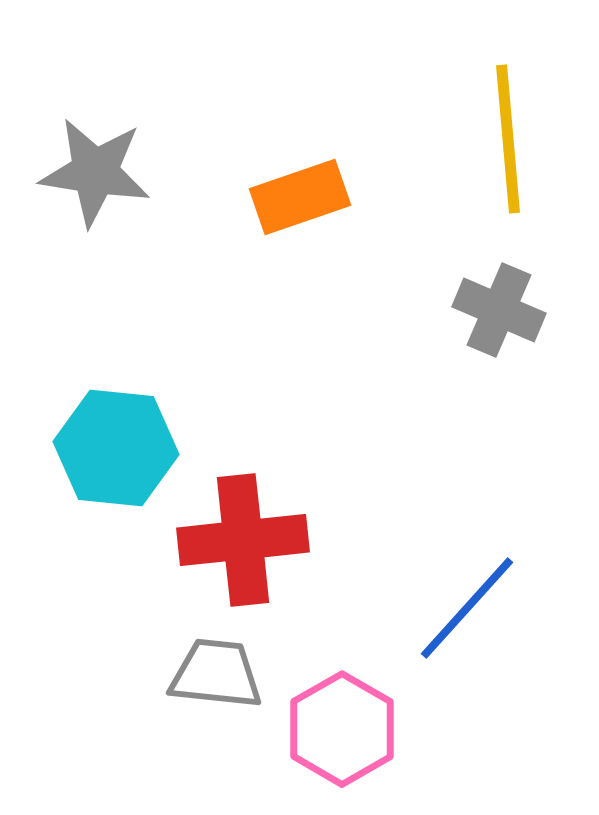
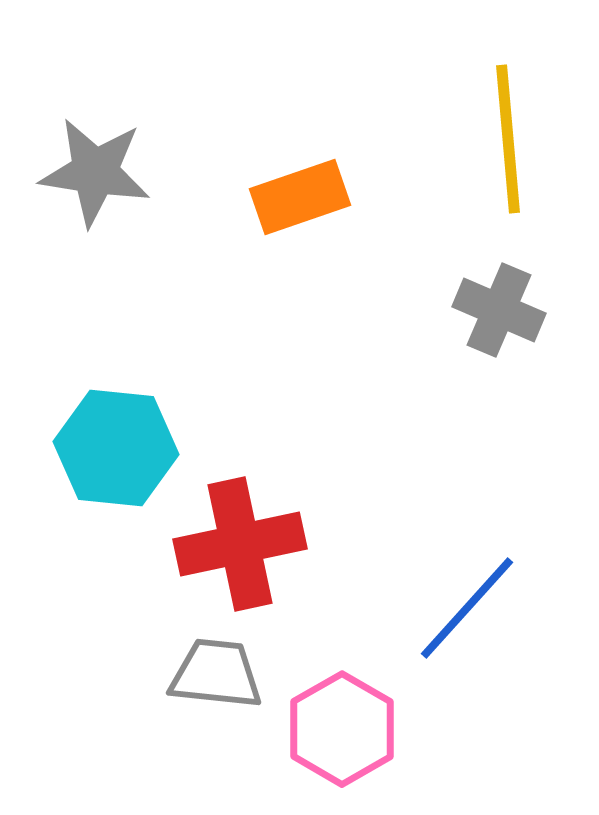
red cross: moved 3 px left, 4 px down; rotated 6 degrees counterclockwise
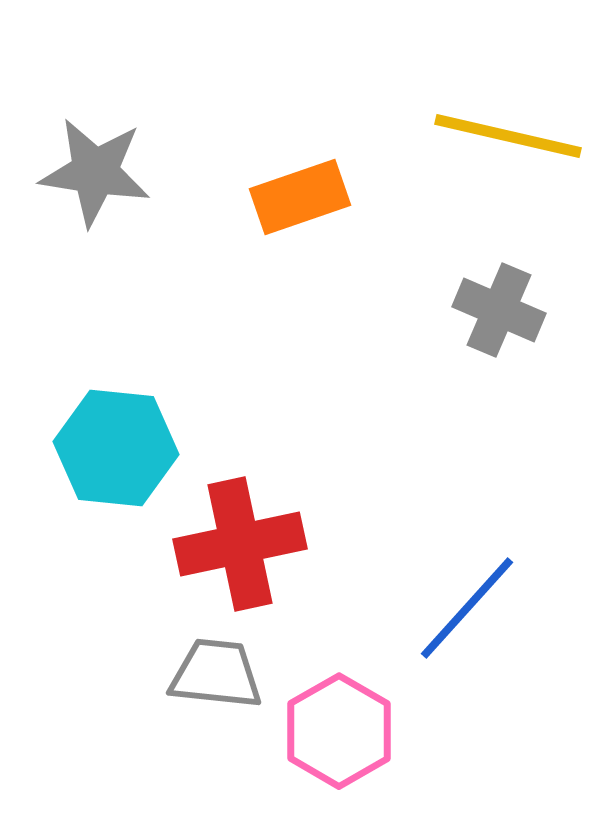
yellow line: moved 3 px up; rotated 72 degrees counterclockwise
pink hexagon: moved 3 px left, 2 px down
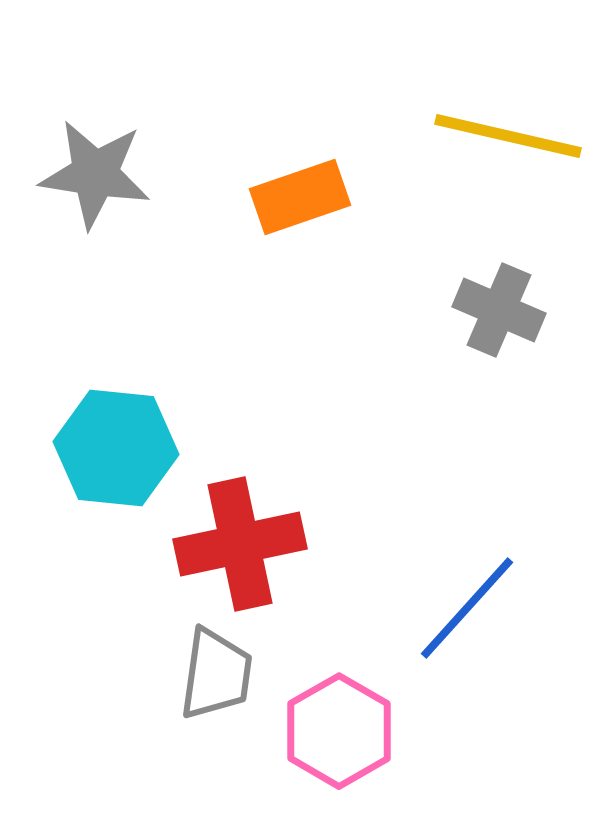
gray star: moved 2 px down
gray trapezoid: rotated 92 degrees clockwise
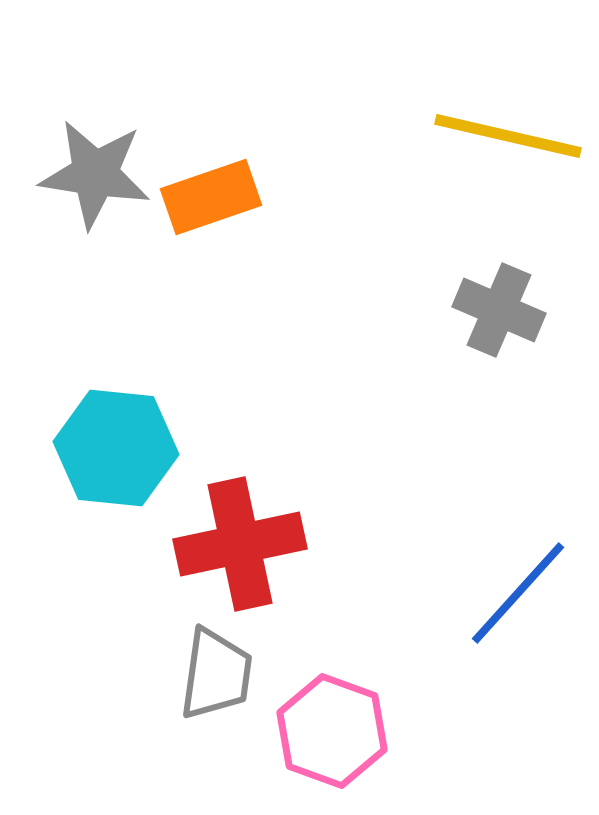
orange rectangle: moved 89 px left
blue line: moved 51 px right, 15 px up
pink hexagon: moved 7 px left; rotated 10 degrees counterclockwise
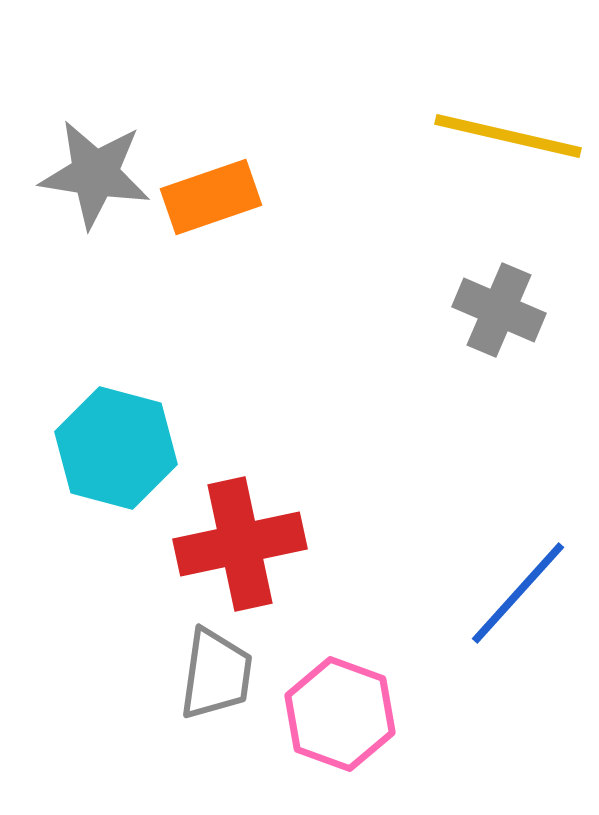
cyan hexagon: rotated 9 degrees clockwise
pink hexagon: moved 8 px right, 17 px up
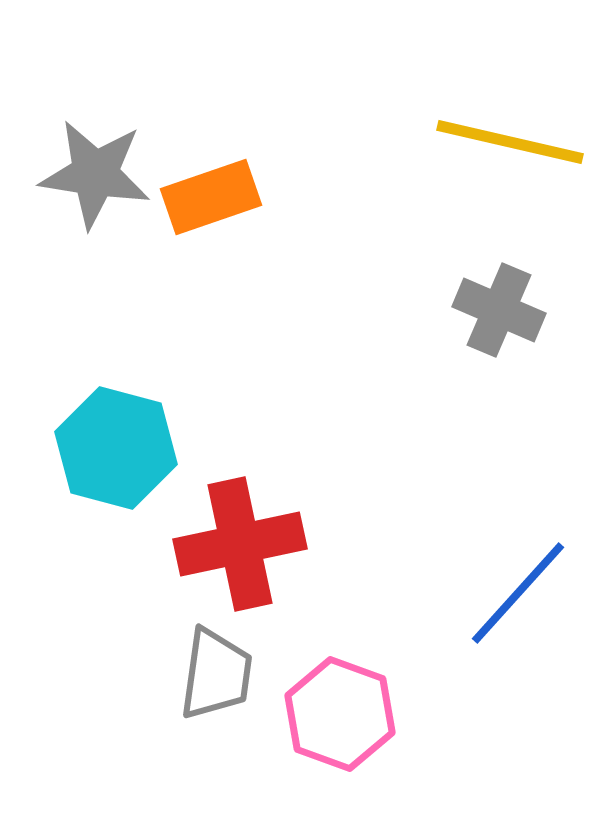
yellow line: moved 2 px right, 6 px down
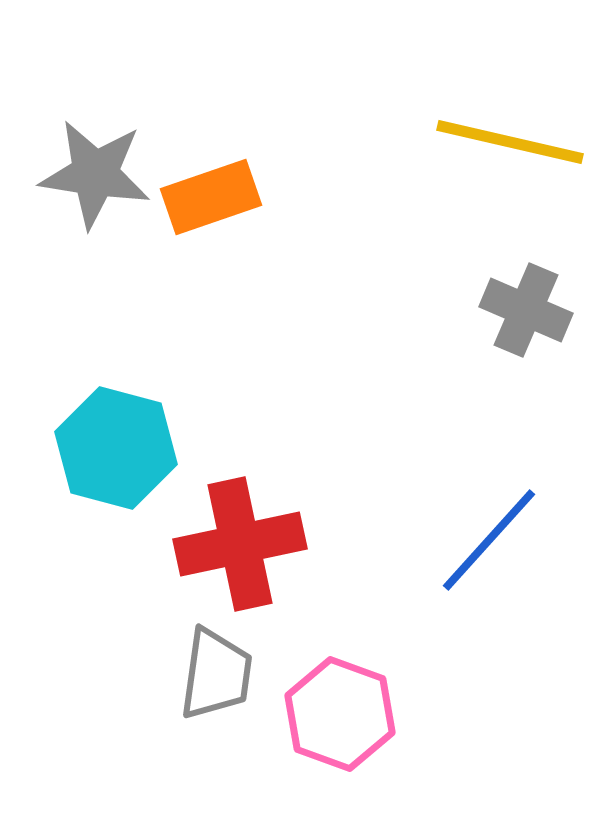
gray cross: moved 27 px right
blue line: moved 29 px left, 53 px up
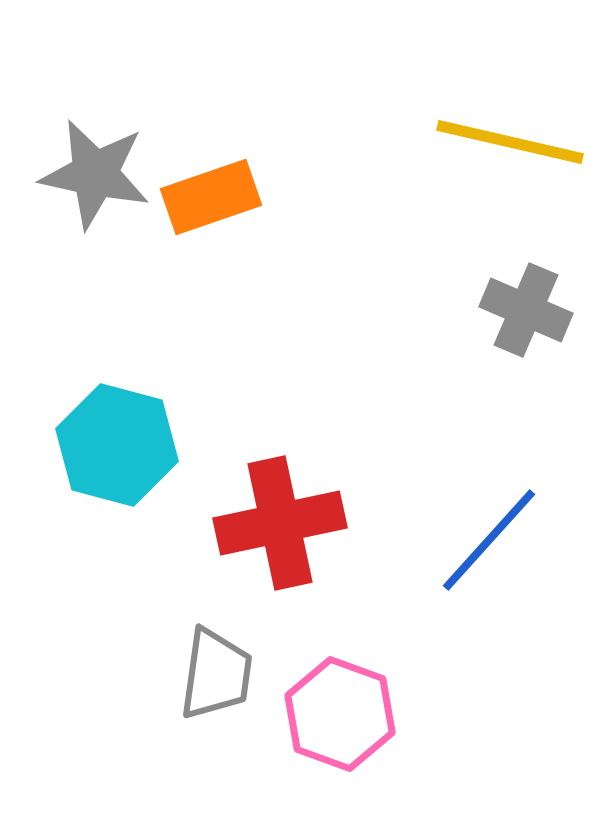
gray star: rotated 3 degrees clockwise
cyan hexagon: moved 1 px right, 3 px up
red cross: moved 40 px right, 21 px up
